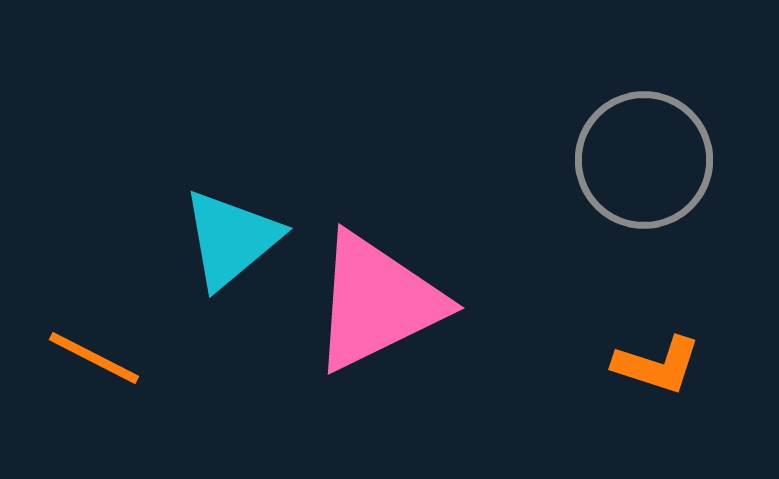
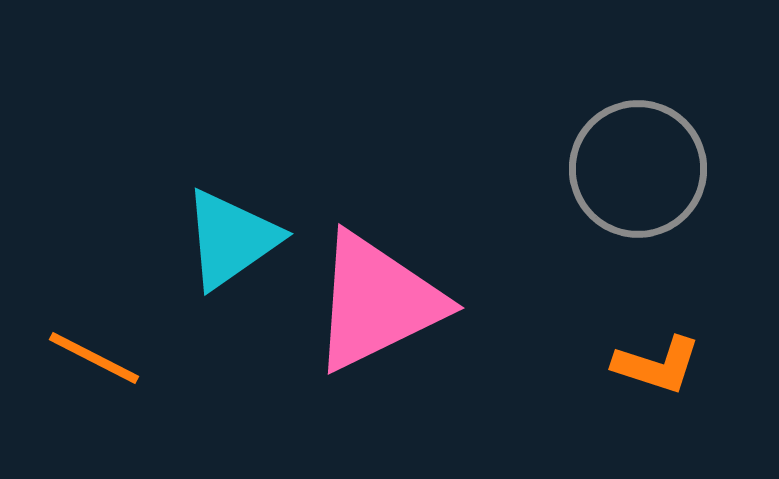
gray circle: moved 6 px left, 9 px down
cyan triangle: rotated 5 degrees clockwise
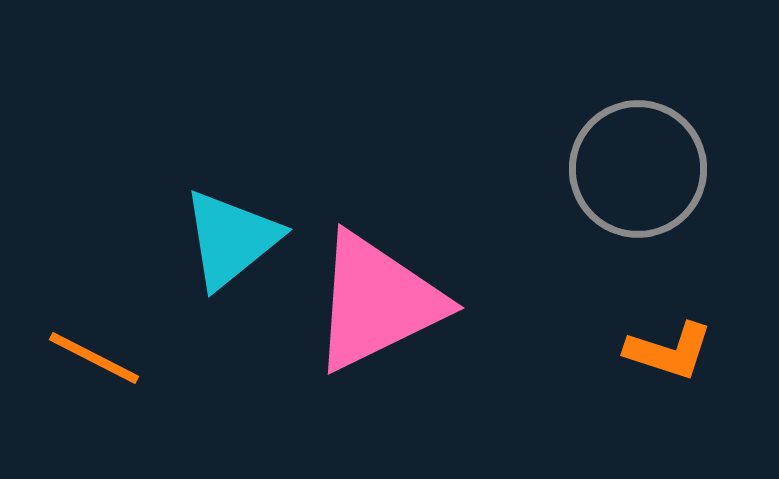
cyan triangle: rotated 4 degrees counterclockwise
orange L-shape: moved 12 px right, 14 px up
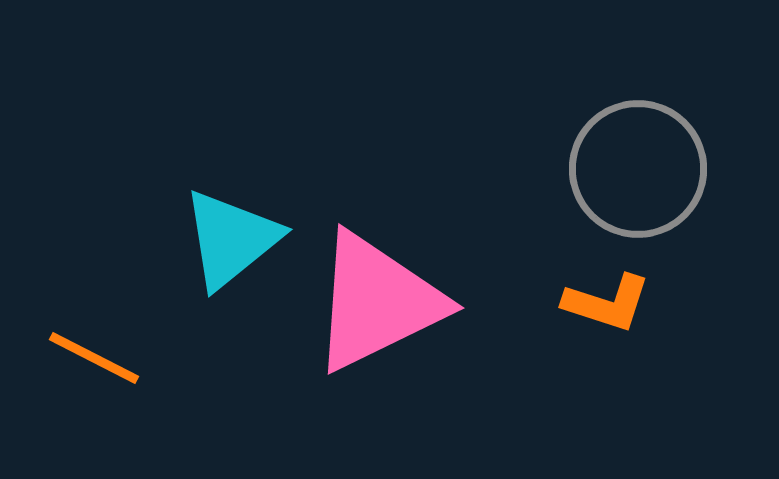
orange L-shape: moved 62 px left, 48 px up
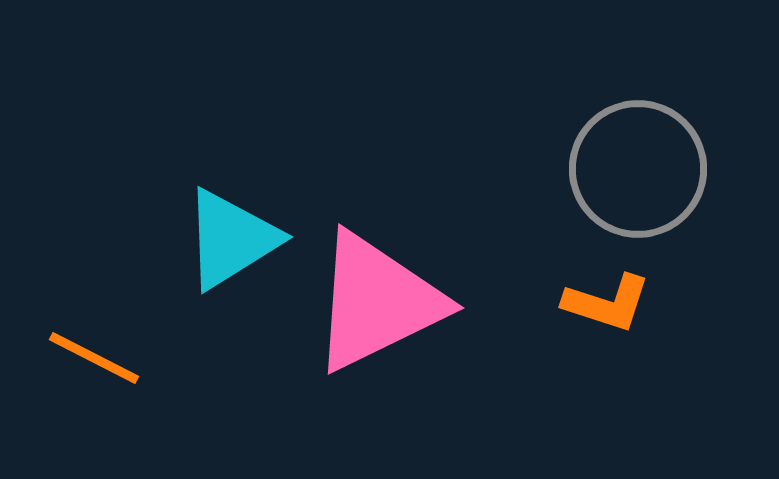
cyan triangle: rotated 7 degrees clockwise
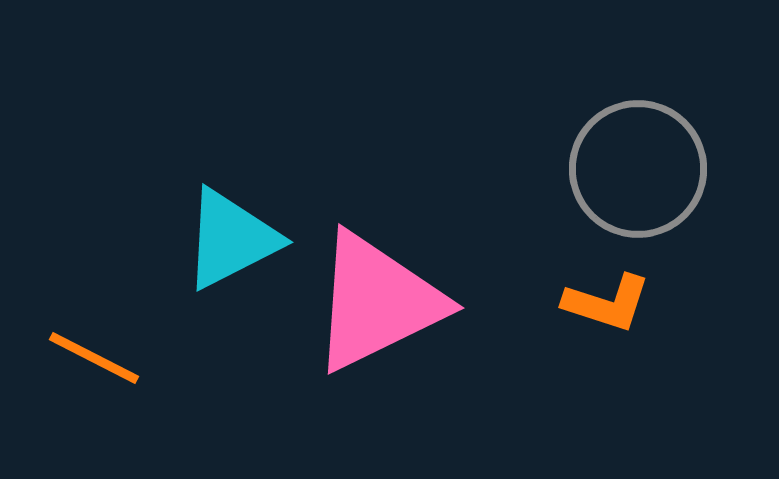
cyan triangle: rotated 5 degrees clockwise
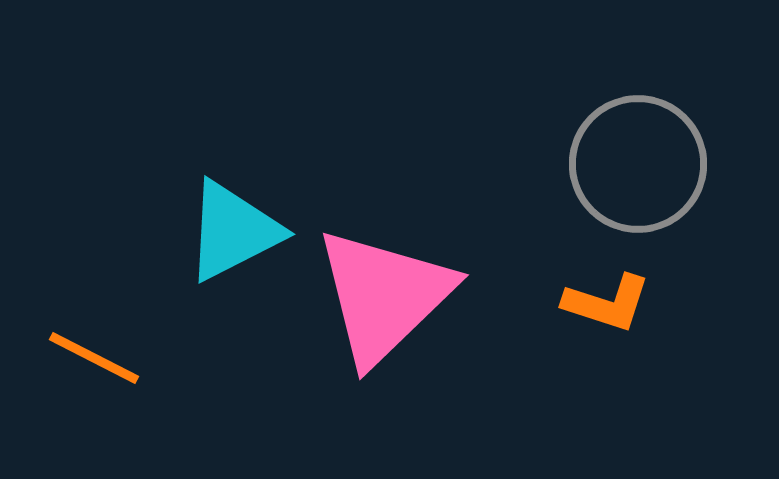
gray circle: moved 5 px up
cyan triangle: moved 2 px right, 8 px up
pink triangle: moved 7 px right, 6 px up; rotated 18 degrees counterclockwise
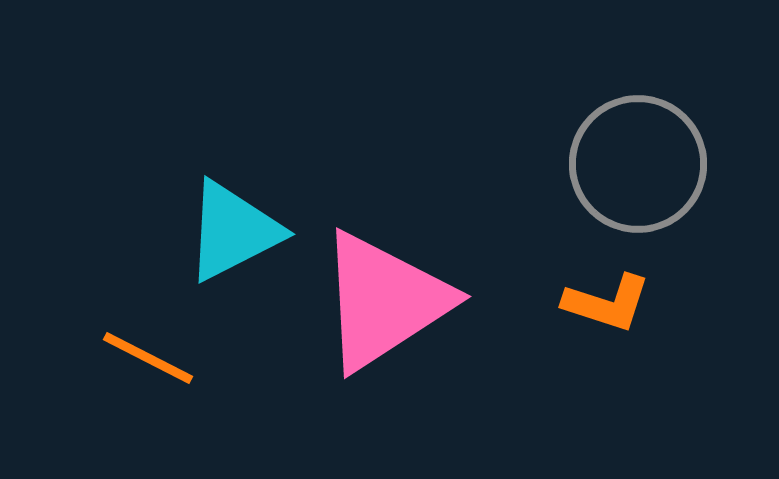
pink triangle: moved 5 px down; rotated 11 degrees clockwise
orange line: moved 54 px right
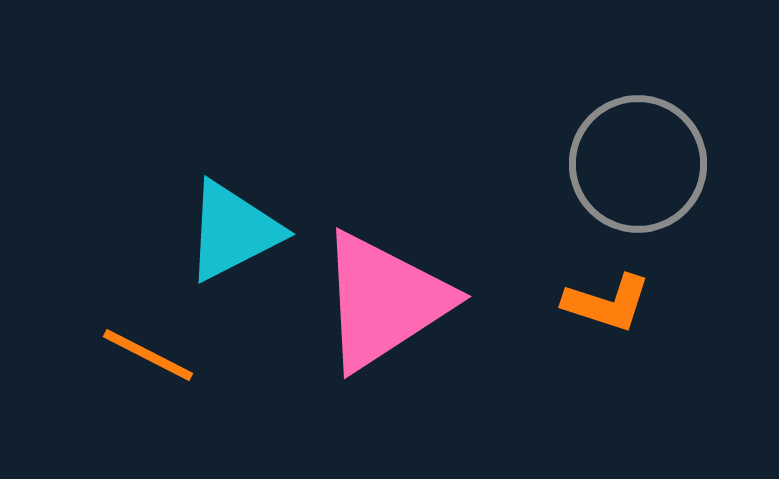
orange line: moved 3 px up
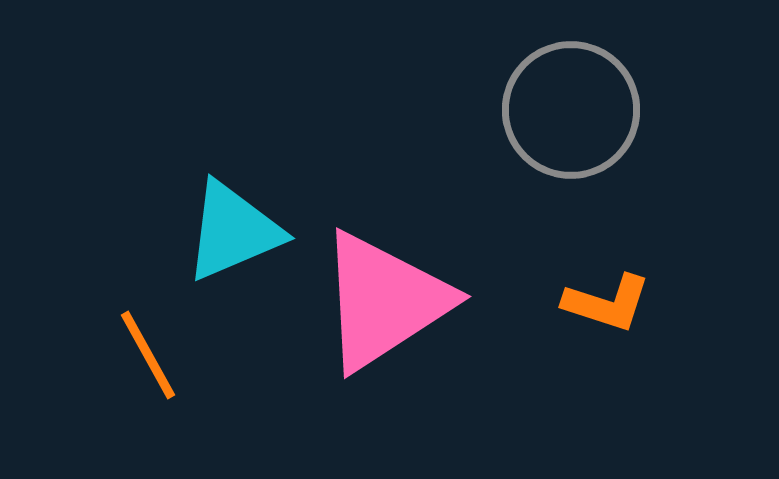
gray circle: moved 67 px left, 54 px up
cyan triangle: rotated 4 degrees clockwise
orange line: rotated 34 degrees clockwise
